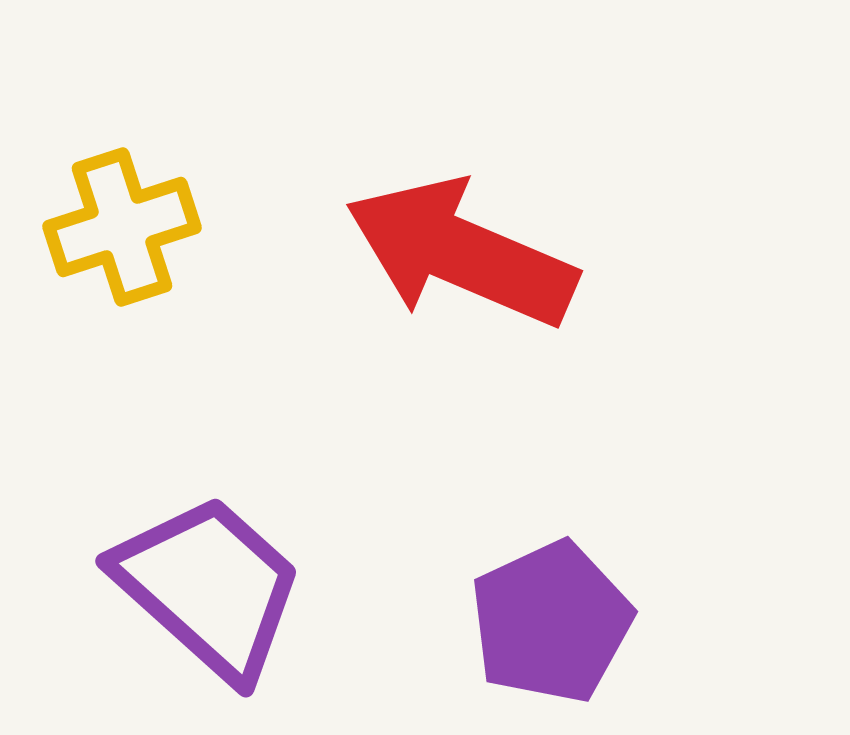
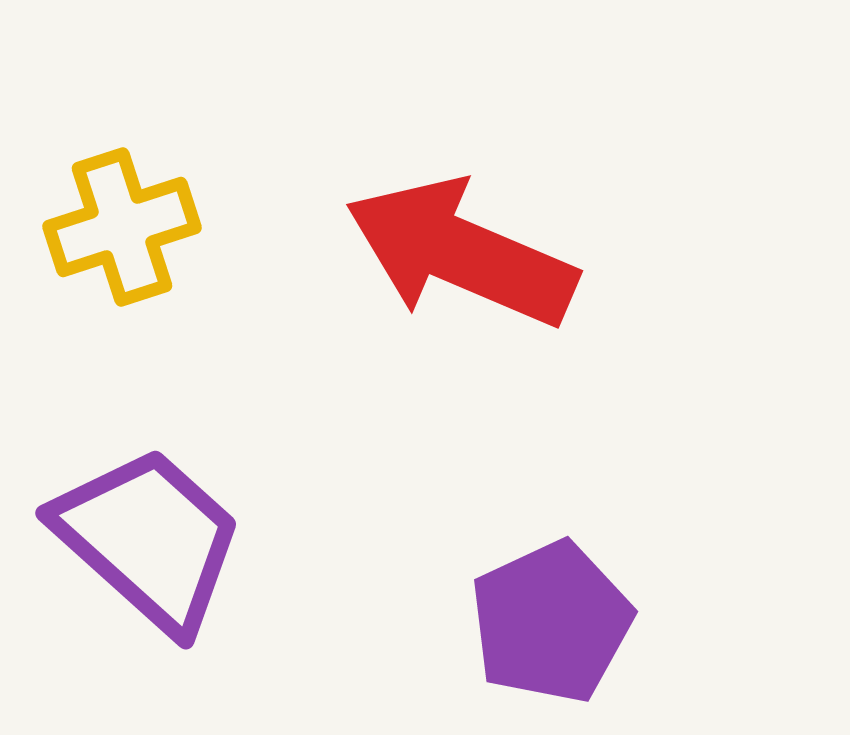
purple trapezoid: moved 60 px left, 48 px up
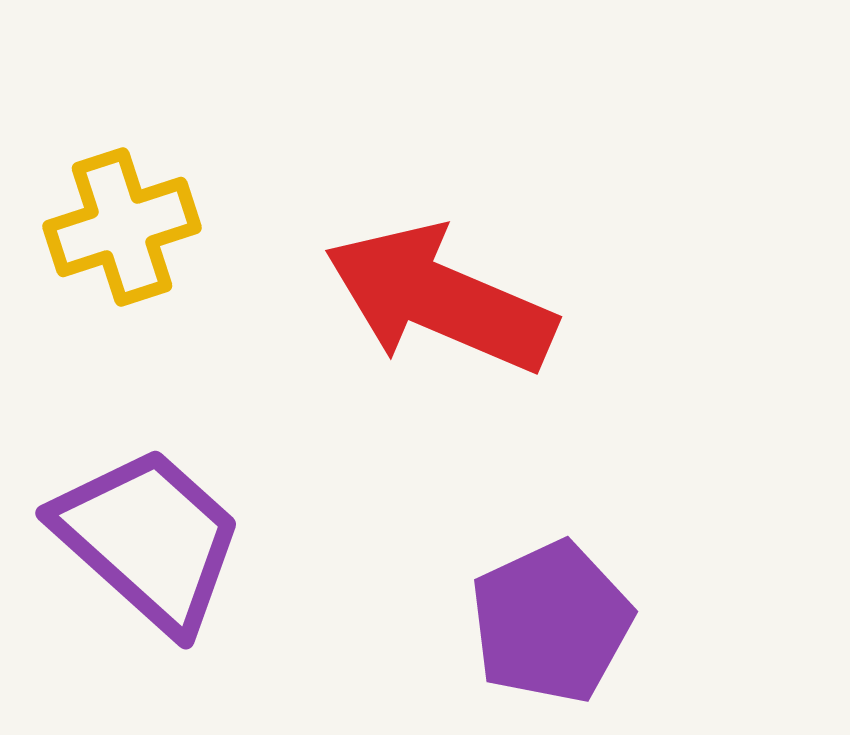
red arrow: moved 21 px left, 46 px down
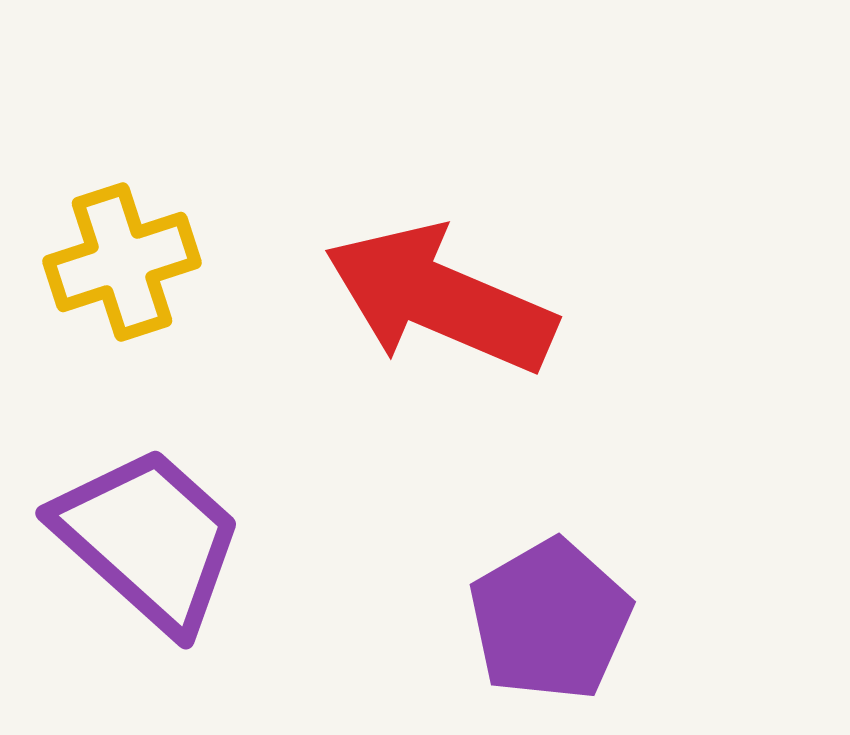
yellow cross: moved 35 px down
purple pentagon: moved 1 px left, 2 px up; rotated 5 degrees counterclockwise
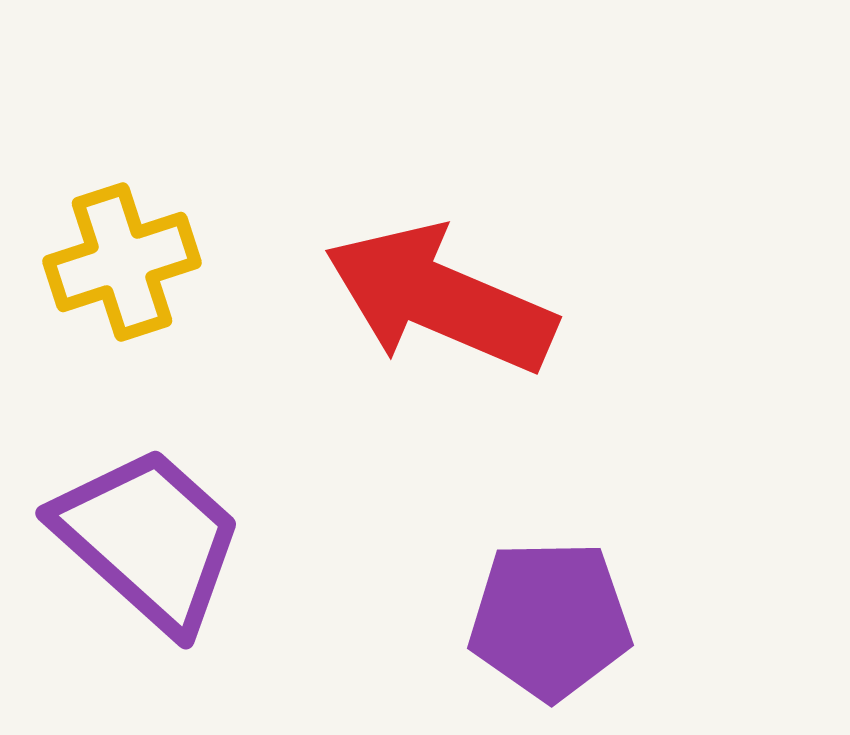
purple pentagon: rotated 29 degrees clockwise
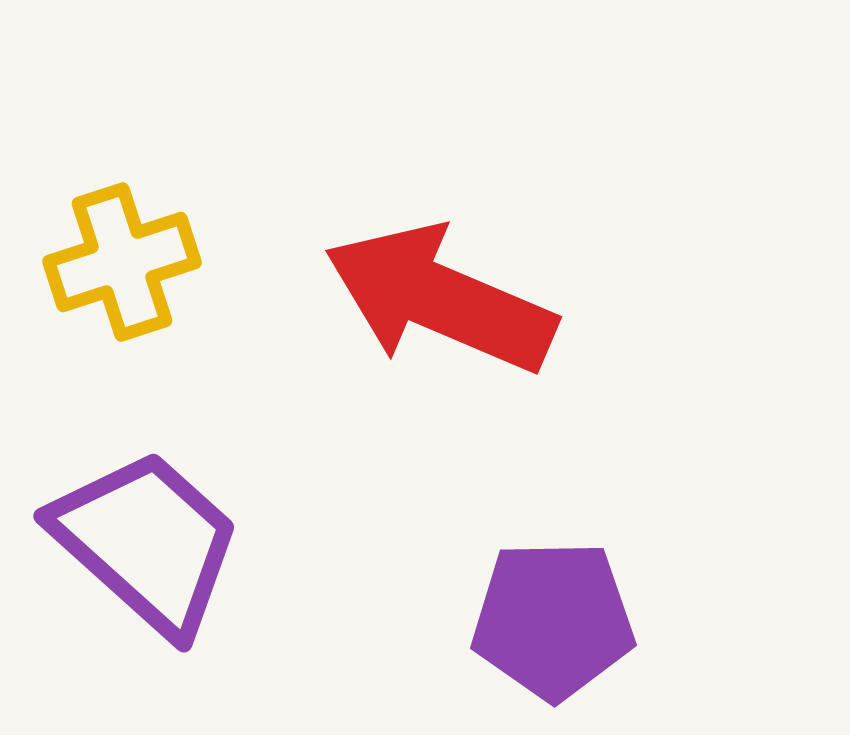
purple trapezoid: moved 2 px left, 3 px down
purple pentagon: moved 3 px right
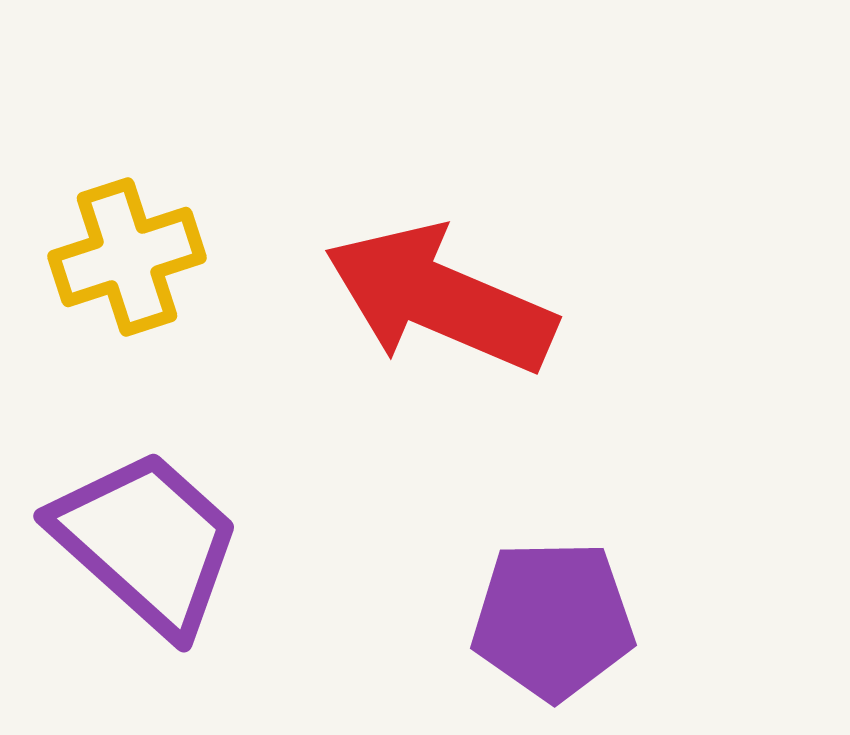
yellow cross: moved 5 px right, 5 px up
